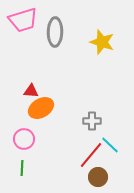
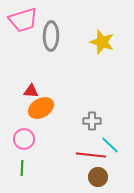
gray ellipse: moved 4 px left, 4 px down
red line: rotated 56 degrees clockwise
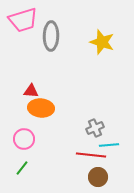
orange ellipse: rotated 35 degrees clockwise
gray cross: moved 3 px right, 7 px down; rotated 24 degrees counterclockwise
cyan line: moved 1 px left; rotated 48 degrees counterclockwise
green line: rotated 35 degrees clockwise
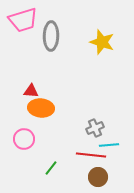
green line: moved 29 px right
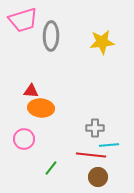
yellow star: rotated 25 degrees counterclockwise
gray cross: rotated 24 degrees clockwise
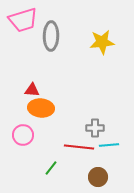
red triangle: moved 1 px right, 1 px up
pink circle: moved 1 px left, 4 px up
red line: moved 12 px left, 8 px up
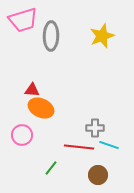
yellow star: moved 6 px up; rotated 15 degrees counterclockwise
orange ellipse: rotated 20 degrees clockwise
pink circle: moved 1 px left
cyan line: rotated 24 degrees clockwise
brown circle: moved 2 px up
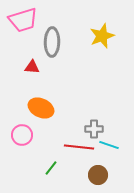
gray ellipse: moved 1 px right, 6 px down
red triangle: moved 23 px up
gray cross: moved 1 px left, 1 px down
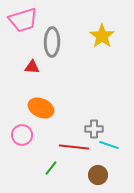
yellow star: rotated 15 degrees counterclockwise
red line: moved 5 px left
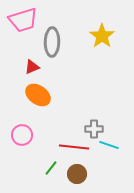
red triangle: rotated 28 degrees counterclockwise
orange ellipse: moved 3 px left, 13 px up; rotated 10 degrees clockwise
brown circle: moved 21 px left, 1 px up
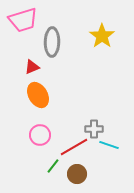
orange ellipse: rotated 25 degrees clockwise
pink circle: moved 18 px right
red line: rotated 36 degrees counterclockwise
green line: moved 2 px right, 2 px up
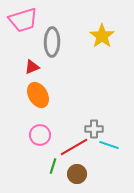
green line: rotated 21 degrees counterclockwise
